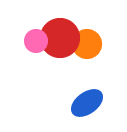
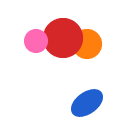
red circle: moved 3 px right
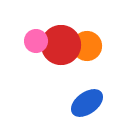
red circle: moved 2 px left, 7 px down
orange circle: moved 2 px down
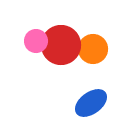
orange circle: moved 6 px right, 3 px down
blue ellipse: moved 4 px right
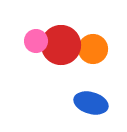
blue ellipse: rotated 52 degrees clockwise
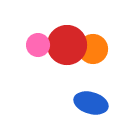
pink circle: moved 2 px right, 4 px down
red circle: moved 6 px right
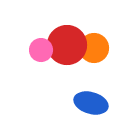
pink circle: moved 3 px right, 5 px down
orange circle: moved 1 px right, 1 px up
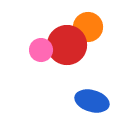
orange circle: moved 6 px left, 21 px up
blue ellipse: moved 1 px right, 2 px up
